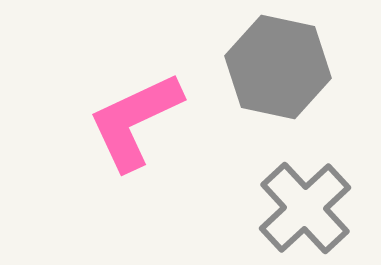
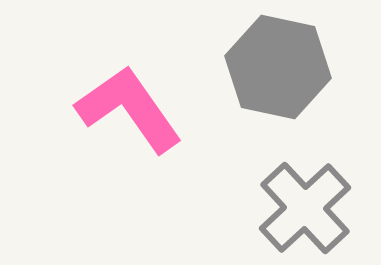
pink L-shape: moved 6 px left, 12 px up; rotated 80 degrees clockwise
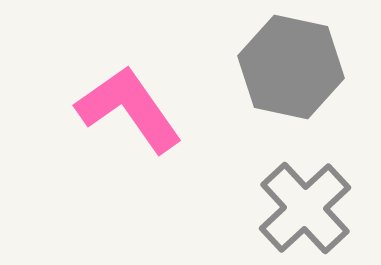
gray hexagon: moved 13 px right
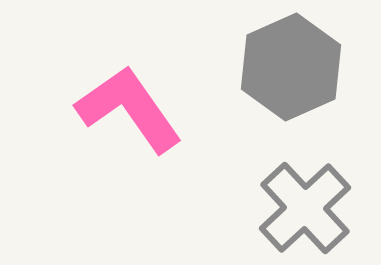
gray hexagon: rotated 24 degrees clockwise
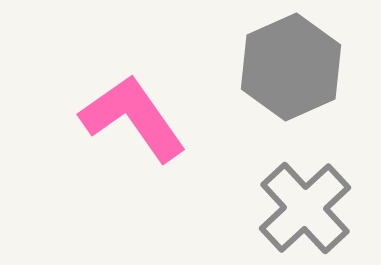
pink L-shape: moved 4 px right, 9 px down
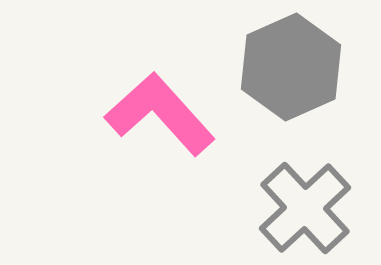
pink L-shape: moved 27 px right, 4 px up; rotated 7 degrees counterclockwise
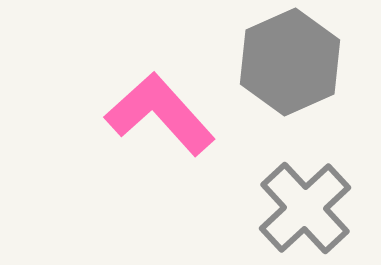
gray hexagon: moved 1 px left, 5 px up
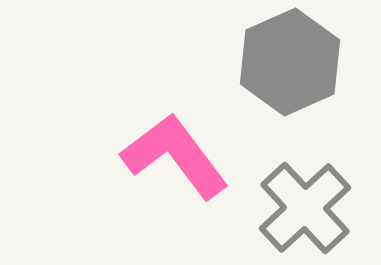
pink L-shape: moved 15 px right, 42 px down; rotated 5 degrees clockwise
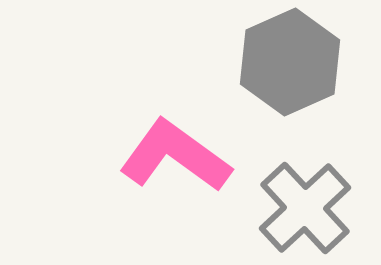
pink L-shape: rotated 17 degrees counterclockwise
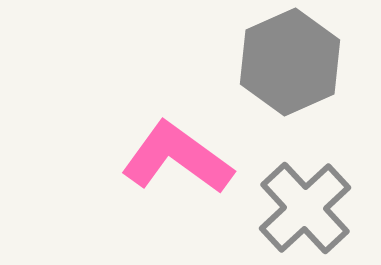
pink L-shape: moved 2 px right, 2 px down
